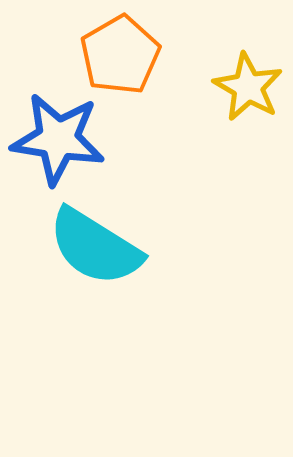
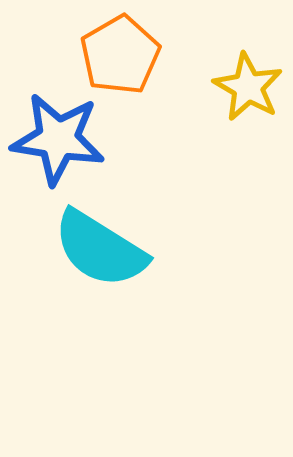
cyan semicircle: moved 5 px right, 2 px down
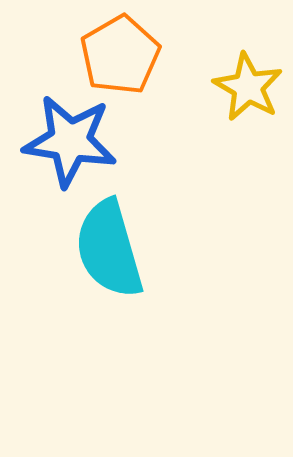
blue star: moved 12 px right, 2 px down
cyan semicircle: moved 9 px right; rotated 42 degrees clockwise
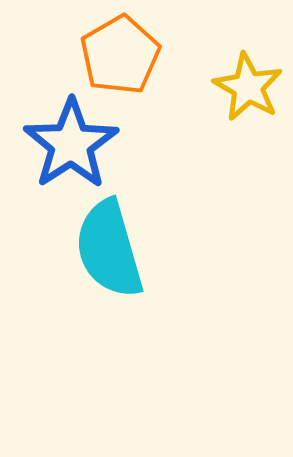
blue star: moved 1 px right, 3 px down; rotated 30 degrees clockwise
